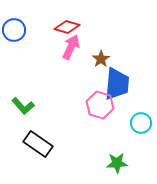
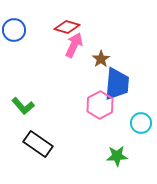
pink arrow: moved 3 px right, 2 px up
pink hexagon: rotated 16 degrees clockwise
green star: moved 7 px up
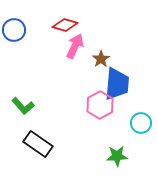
red diamond: moved 2 px left, 2 px up
pink arrow: moved 1 px right, 1 px down
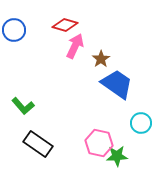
blue trapezoid: rotated 60 degrees counterclockwise
pink hexagon: moved 1 px left, 38 px down; rotated 20 degrees counterclockwise
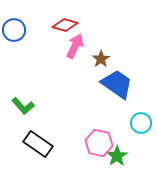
green star: rotated 30 degrees counterclockwise
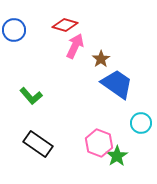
green L-shape: moved 8 px right, 10 px up
pink hexagon: rotated 8 degrees clockwise
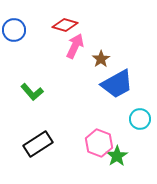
blue trapezoid: rotated 116 degrees clockwise
green L-shape: moved 1 px right, 4 px up
cyan circle: moved 1 px left, 4 px up
black rectangle: rotated 68 degrees counterclockwise
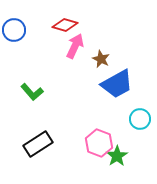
brown star: rotated 12 degrees counterclockwise
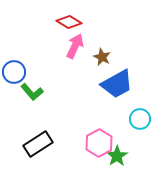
red diamond: moved 4 px right, 3 px up; rotated 15 degrees clockwise
blue circle: moved 42 px down
brown star: moved 1 px right, 2 px up
pink hexagon: rotated 12 degrees clockwise
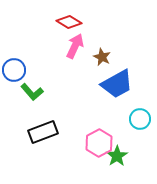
blue circle: moved 2 px up
black rectangle: moved 5 px right, 12 px up; rotated 12 degrees clockwise
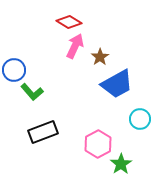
brown star: moved 2 px left; rotated 12 degrees clockwise
pink hexagon: moved 1 px left, 1 px down
green star: moved 4 px right, 8 px down
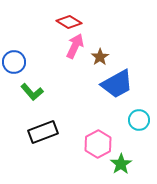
blue circle: moved 8 px up
cyan circle: moved 1 px left, 1 px down
